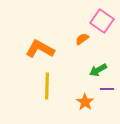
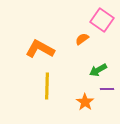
pink square: moved 1 px up
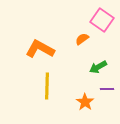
green arrow: moved 3 px up
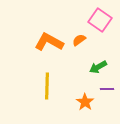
pink square: moved 2 px left
orange semicircle: moved 3 px left, 1 px down
orange L-shape: moved 9 px right, 7 px up
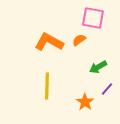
pink square: moved 7 px left, 2 px up; rotated 25 degrees counterclockwise
purple line: rotated 48 degrees counterclockwise
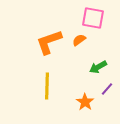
orange L-shape: rotated 48 degrees counterclockwise
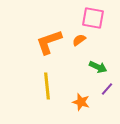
green arrow: rotated 126 degrees counterclockwise
yellow line: rotated 8 degrees counterclockwise
orange star: moved 4 px left; rotated 18 degrees counterclockwise
